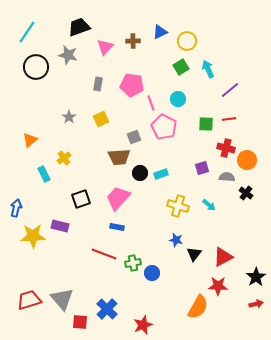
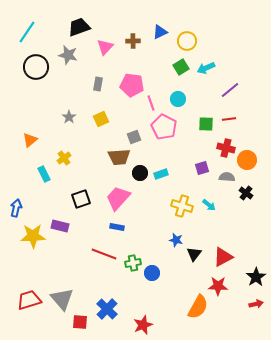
cyan arrow at (208, 69): moved 2 px left, 1 px up; rotated 90 degrees counterclockwise
yellow cross at (178, 206): moved 4 px right
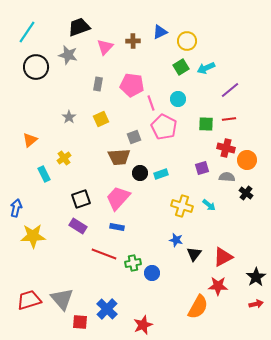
purple rectangle at (60, 226): moved 18 px right; rotated 18 degrees clockwise
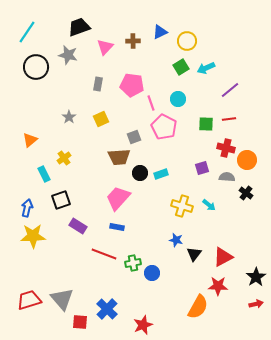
black square at (81, 199): moved 20 px left, 1 px down
blue arrow at (16, 208): moved 11 px right
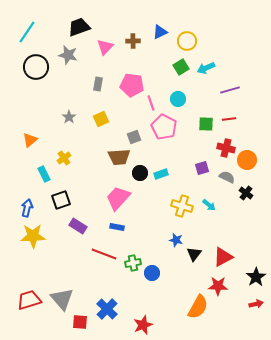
purple line at (230, 90): rotated 24 degrees clockwise
gray semicircle at (227, 177): rotated 21 degrees clockwise
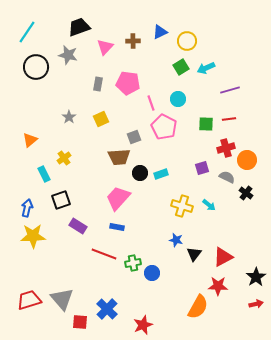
pink pentagon at (132, 85): moved 4 px left, 2 px up
red cross at (226, 148): rotated 30 degrees counterclockwise
